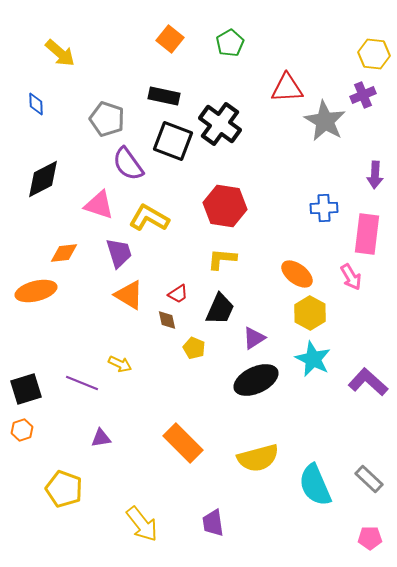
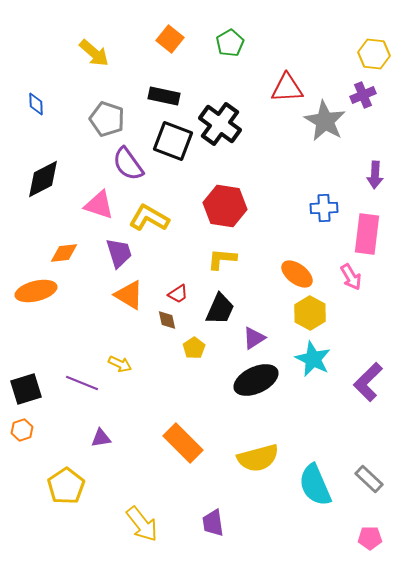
yellow arrow at (60, 53): moved 34 px right
yellow pentagon at (194, 348): rotated 15 degrees clockwise
purple L-shape at (368, 382): rotated 87 degrees counterclockwise
yellow pentagon at (64, 489): moved 2 px right, 3 px up; rotated 18 degrees clockwise
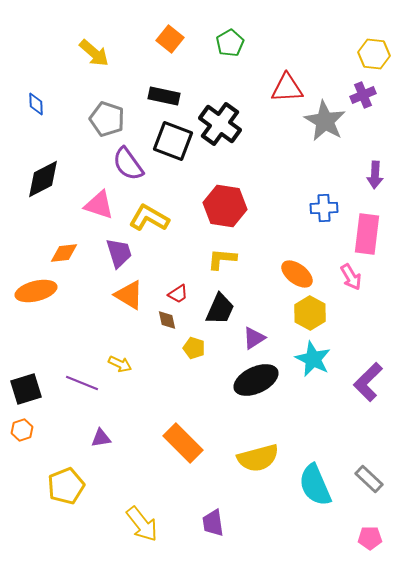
yellow pentagon at (194, 348): rotated 20 degrees counterclockwise
yellow pentagon at (66, 486): rotated 12 degrees clockwise
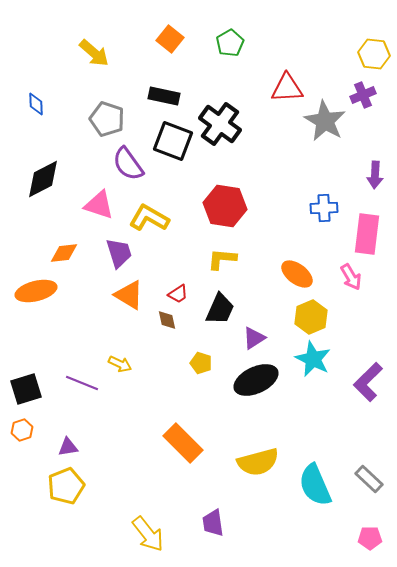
yellow hexagon at (310, 313): moved 1 px right, 4 px down; rotated 8 degrees clockwise
yellow pentagon at (194, 348): moved 7 px right, 15 px down
purple triangle at (101, 438): moved 33 px left, 9 px down
yellow semicircle at (258, 458): moved 4 px down
yellow arrow at (142, 524): moved 6 px right, 10 px down
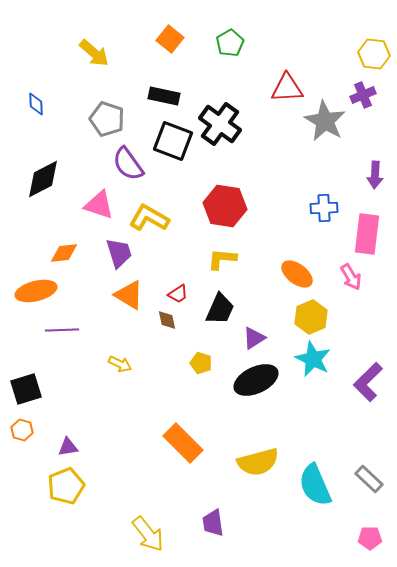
purple line at (82, 383): moved 20 px left, 53 px up; rotated 24 degrees counterclockwise
orange hexagon at (22, 430): rotated 25 degrees counterclockwise
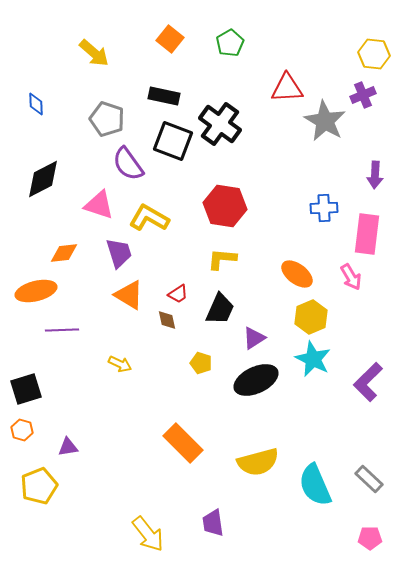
yellow pentagon at (66, 486): moved 27 px left
